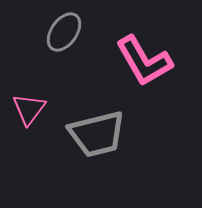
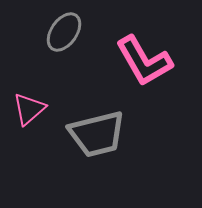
pink triangle: rotated 12 degrees clockwise
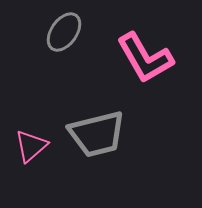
pink L-shape: moved 1 px right, 3 px up
pink triangle: moved 2 px right, 37 px down
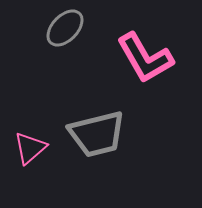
gray ellipse: moved 1 px right, 4 px up; rotated 9 degrees clockwise
pink triangle: moved 1 px left, 2 px down
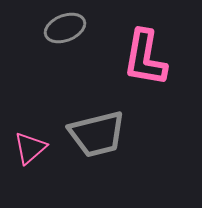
gray ellipse: rotated 24 degrees clockwise
pink L-shape: rotated 40 degrees clockwise
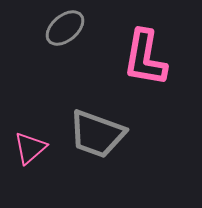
gray ellipse: rotated 18 degrees counterclockwise
gray trapezoid: rotated 34 degrees clockwise
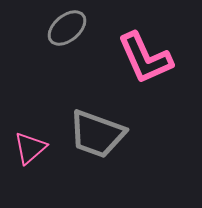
gray ellipse: moved 2 px right
pink L-shape: rotated 34 degrees counterclockwise
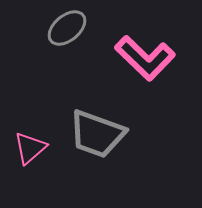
pink L-shape: rotated 22 degrees counterclockwise
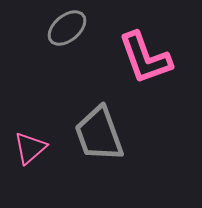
pink L-shape: rotated 26 degrees clockwise
gray trapezoid: moved 2 px right; rotated 50 degrees clockwise
